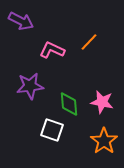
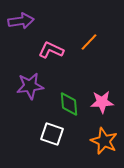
purple arrow: rotated 35 degrees counterclockwise
pink L-shape: moved 1 px left
pink star: rotated 15 degrees counterclockwise
white square: moved 4 px down
orange star: rotated 12 degrees counterclockwise
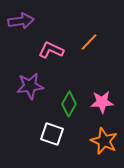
green diamond: rotated 35 degrees clockwise
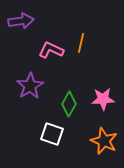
orange line: moved 8 px left, 1 px down; rotated 30 degrees counterclockwise
purple star: rotated 24 degrees counterclockwise
pink star: moved 1 px right, 3 px up
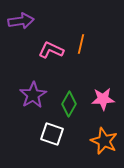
orange line: moved 1 px down
purple star: moved 3 px right, 9 px down
